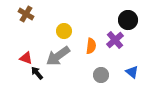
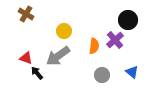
orange semicircle: moved 3 px right
gray circle: moved 1 px right
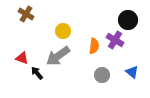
yellow circle: moved 1 px left
purple cross: rotated 18 degrees counterclockwise
red triangle: moved 4 px left
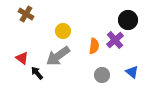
purple cross: rotated 18 degrees clockwise
red triangle: rotated 16 degrees clockwise
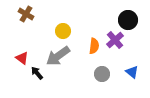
gray circle: moved 1 px up
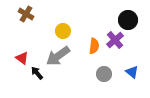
gray circle: moved 2 px right
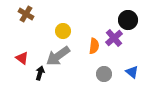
purple cross: moved 1 px left, 2 px up
black arrow: moved 3 px right; rotated 56 degrees clockwise
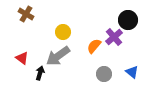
yellow circle: moved 1 px down
purple cross: moved 1 px up
orange semicircle: rotated 147 degrees counterclockwise
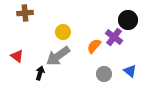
brown cross: moved 1 px left, 1 px up; rotated 35 degrees counterclockwise
purple cross: rotated 12 degrees counterclockwise
red triangle: moved 5 px left, 2 px up
blue triangle: moved 2 px left, 1 px up
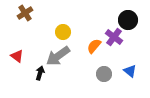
brown cross: rotated 28 degrees counterclockwise
